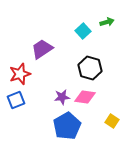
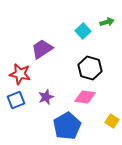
red star: rotated 30 degrees clockwise
purple star: moved 16 px left; rotated 14 degrees counterclockwise
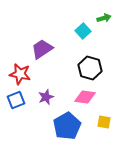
green arrow: moved 3 px left, 4 px up
yellow square: moved 8 px left, 1 px down; rotated 24 degrees counterclockwise
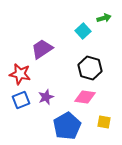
blue square: moved 5 px right
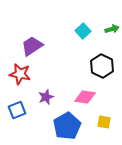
green arrow: moved 8 px right, 11 px down
purple trapezoid: moved 10 px left, 3 px up
black hexagon: moved 12 px right, 2 px up; rotated 10 degrees clockwise
blue square: moved 4 px left, 10 px down
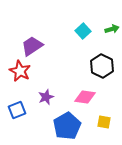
red star: moved 3 px up; rotated 15 degrees clockwise
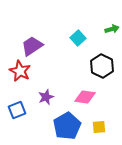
cyan square: moved 5 px left, 7 px down
yellow square: moved 5 px left, 5 px down; rotated 16 degrees counterclockwise
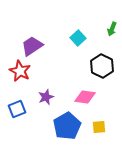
green arrow: rotated 128 degrees clockwise
blue square: moved 1 px up
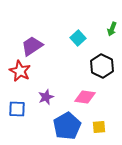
blue square: rotated 24 degrees clockwise
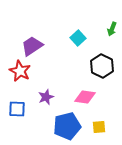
blue pentagon: rotated 16 degrees clockwise
